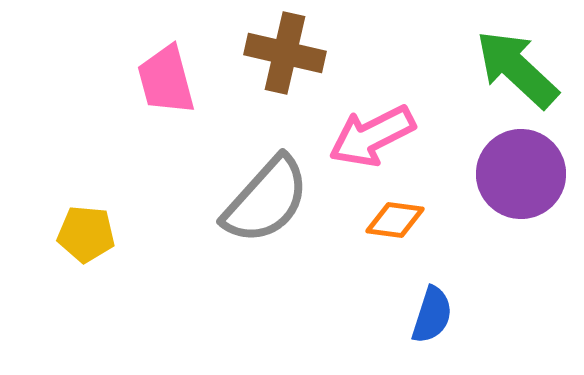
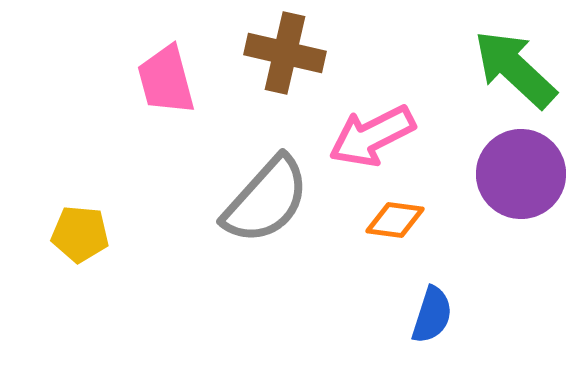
green arrow: moved 2 px left
yellow pentagon: moved 6 px left
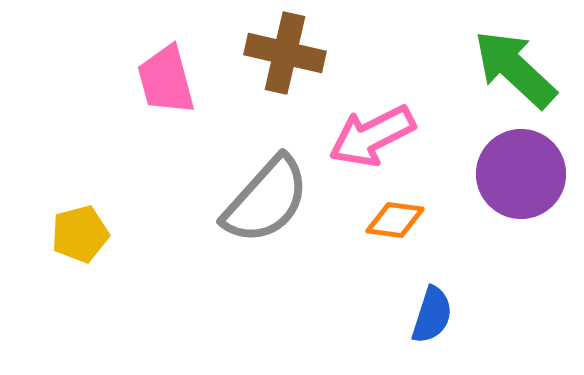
yellow pentagon: rotated 20 degrees counterclockwise
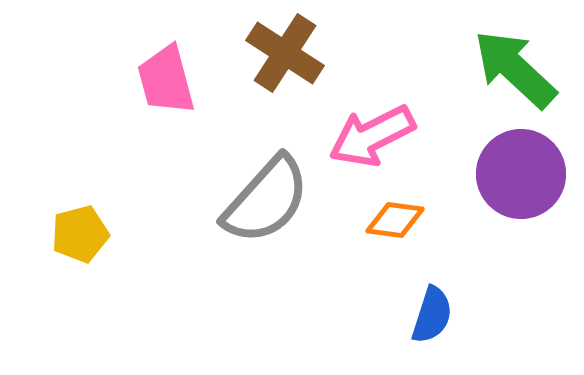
brown cross: rotated 20 degrees clockwise
